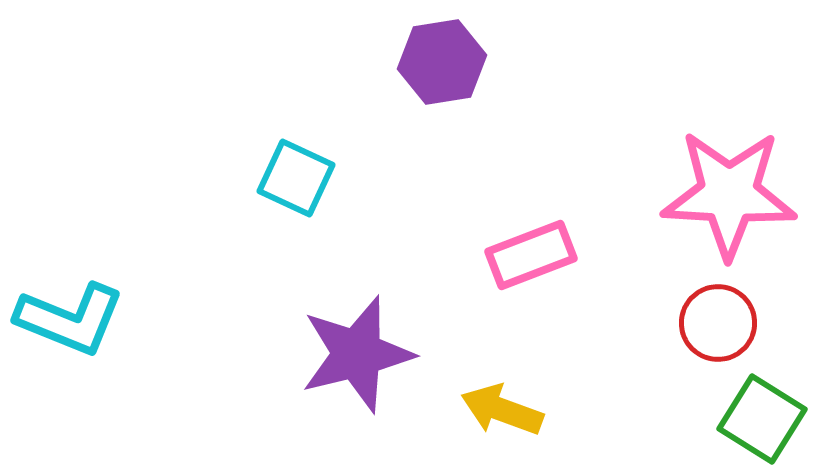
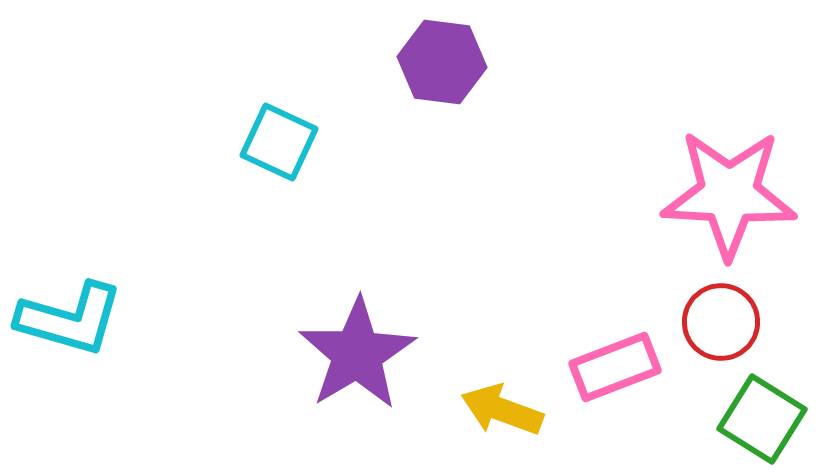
purple hexagon: rotated 16 degrees clockwise
cyan square: moved 17 px left, 36 px up
pink rectangle: moved 84 px right, 112 px down
cyan L-shape: rotated 6 degrees counterclockwise
red circle: moved 3 px right, 1 px up
purple star: rotated 17 degrees counterclockwise
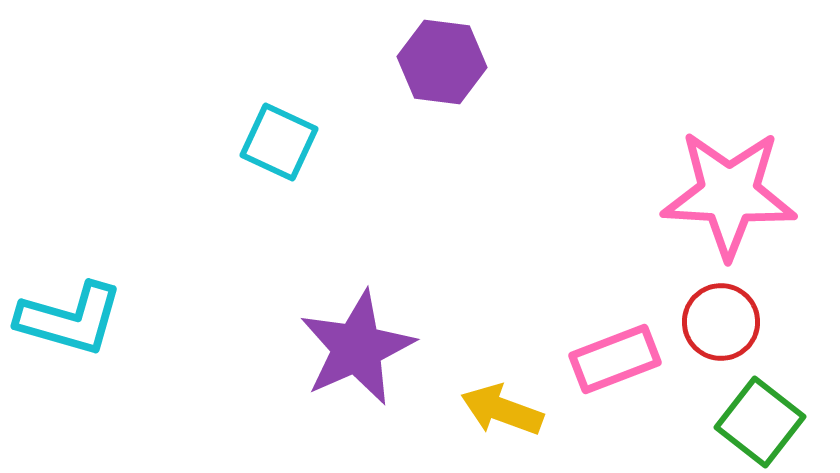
purple star: moved 6 px up; rotated 7 degrees clockwise
pink rectangle: moved 8 px up
green square: moved 2 px left, 3 px down; rotated 6 degrees clockwise
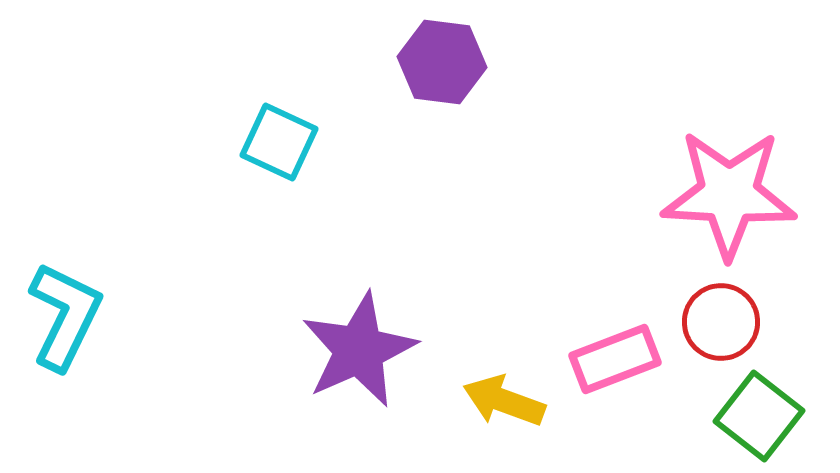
cyan L-shape: moved 5 px left, 3 px up; rotated 80 degrees counterclockwise
purple star: moved 2 px right, 2 px down
yellow arrow: moved 2 px right, 9 px up
green square: moved 1 px left, 6 px up
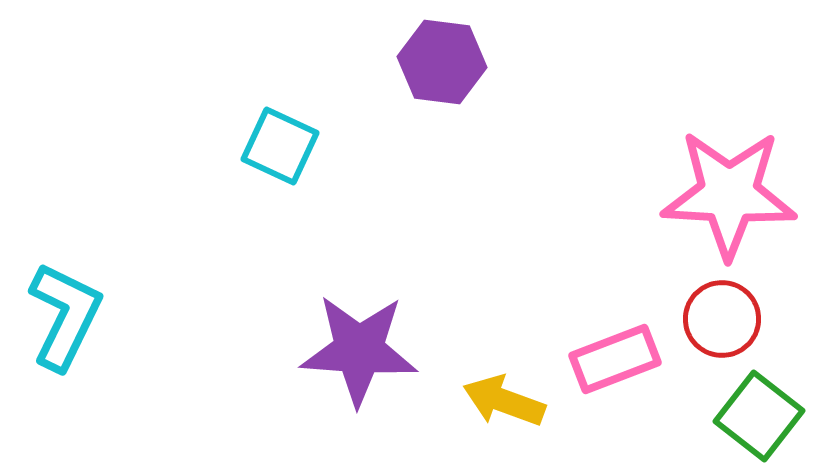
cyan square: moved 1 px right, 4 px down
red circle: moved 1 px right, 3 px up
purple star: rotated 28 degrees clockwise
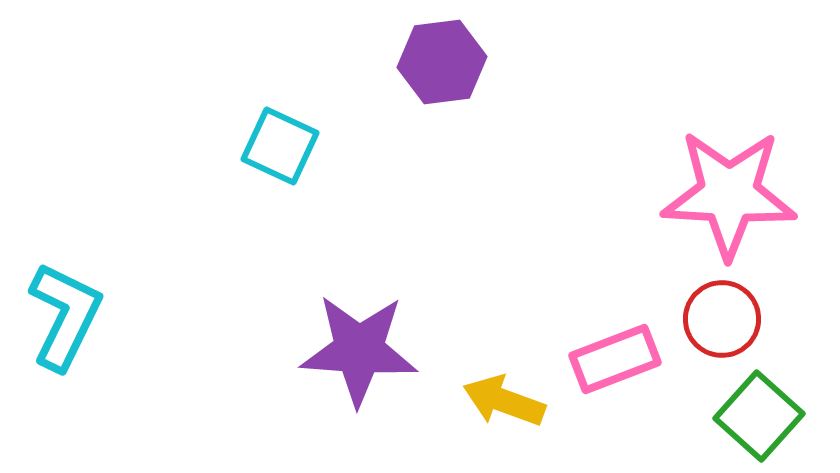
purple hexagon: rotated 14 degrees counterclockwise
green square: rotated 4 degrees clockwise
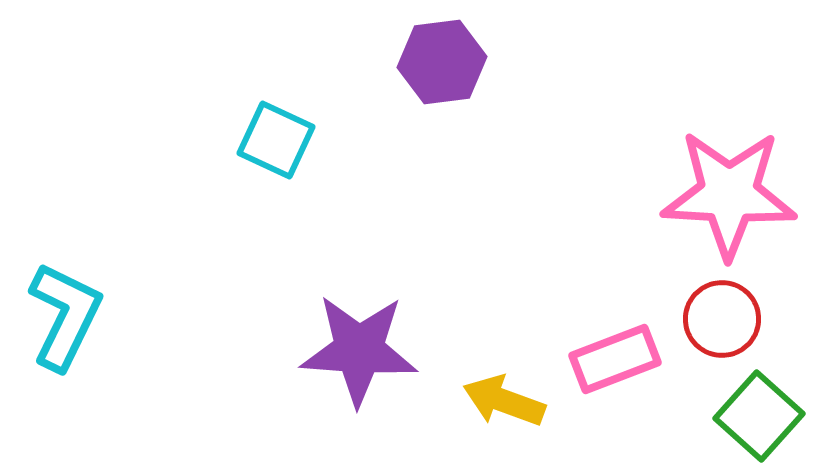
cyan square: moved 4 px left, 6 px up
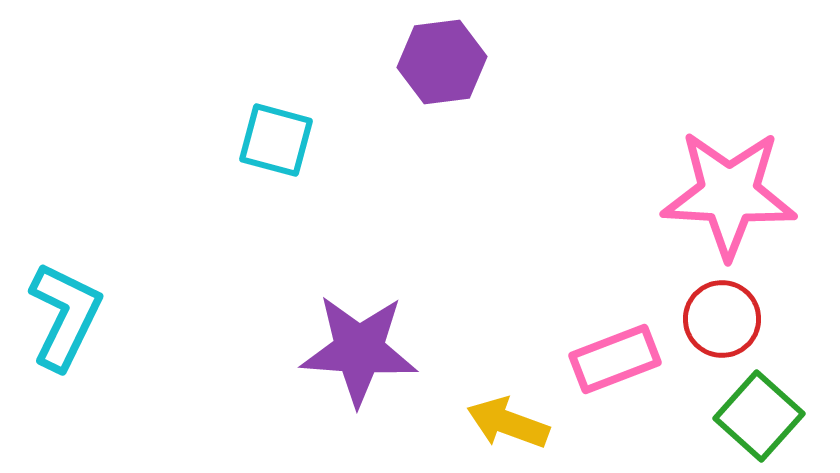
cyan square: rotated 10 degrees counterclockwise
yellow arrow: moved 4 px right, 22 px down
